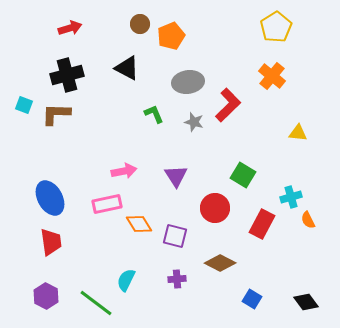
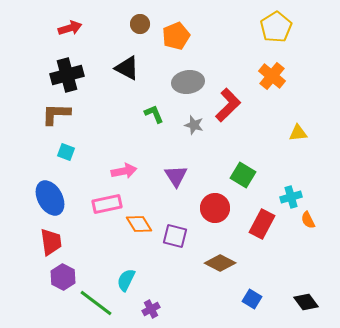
orange pentagon: moved 5 px right
cyan square: moved 42 px right, 47 px down
gray star: moved 3 px down
yellow triangle: rotated 12 degrees counterclockwise
purple cross: moved 26 px left, 30 px down; rotated 24 degrees counterclockwise
purple hexagon: moved 17 px right, 19 px up
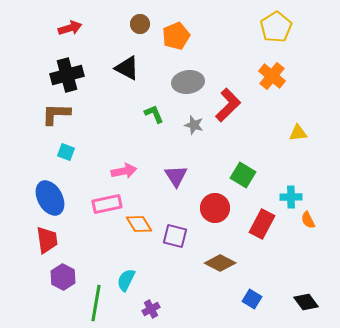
cyan cross: rotated 15 degrees clockwise
red trapezoid: moved 4 px left, 2 px up
green line: rotated 63 degrees clockwise
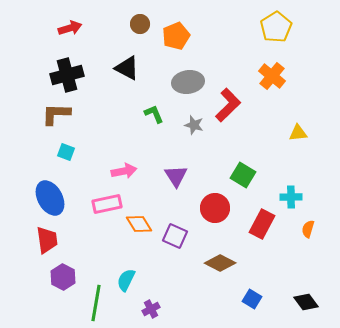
orange semicircle: moved 9 px down; rotated 42 degrees clockwise
purple square: rotated 10 degrees clockwise
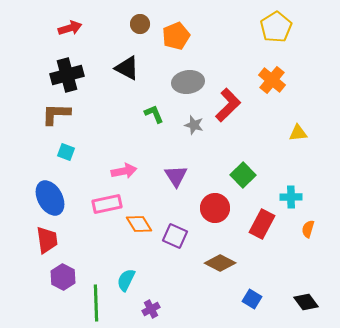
orange cross: moved 4 px down
green square: rotated 15 degrees clockwise
green line: rotated 12 degrees counterclockwise
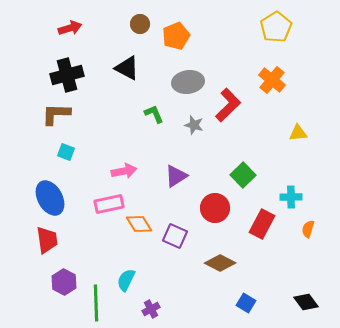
purple triangle: rotated 30 degrees clockwise
pink rectangle: moved 2 px right
purple hexagon: moved 1 px right, 5 px down
blue square: moved 6 px left, 4 px down
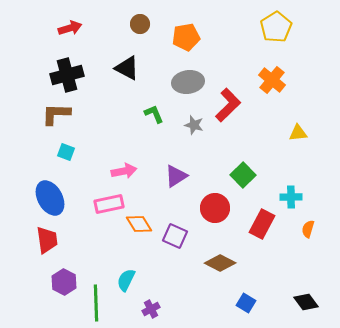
orange pentagon: moved 10 px right, 1 px down; rotated 12 degrees clockwise
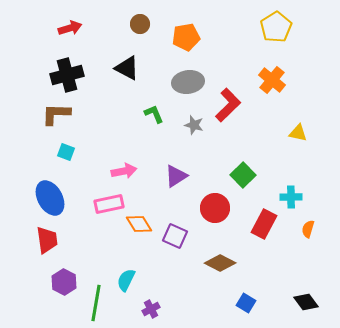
yellow triangle: rotated 18 degrees clockwise
red rectangle: moved 2 px right
green line: rotated 12 degrees clockwise
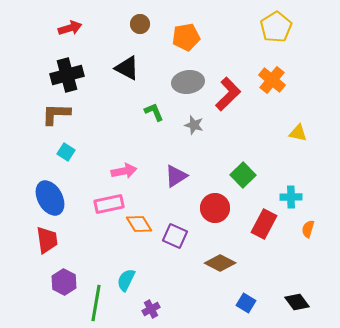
red L-shape: moved 11 px up
green L-shape: moved 2 px up
cyan square: rotated 12 degrees clockwise
black diamond: moved 9 px left
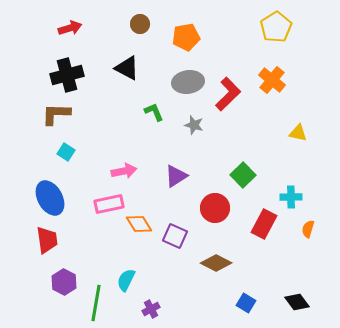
brown diamond: moved 4 px left
